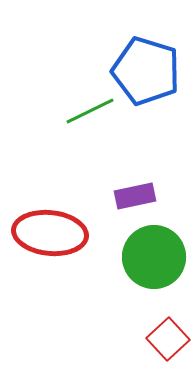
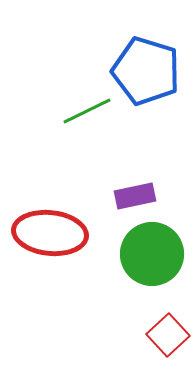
green line: moved 3 px left
green circle: moved 2 px left, 3 px up
red square: moved 4 px up
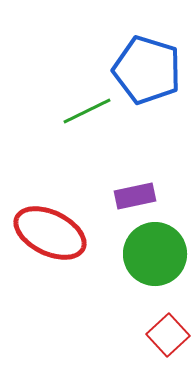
blue pentagon: moved 1 px right, 1 px up
red ellipse: rotated 20 degrees clockwise
green circle: moved 3 px right
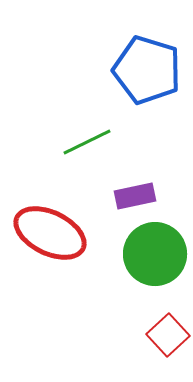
green line: moved 31 px down
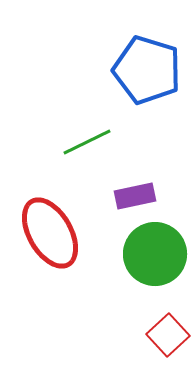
red ellipse: rotated 34 degrees clockwise
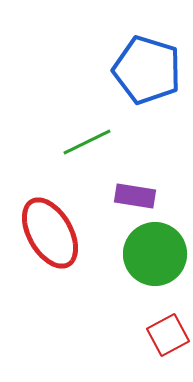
purple rectangle: rotated 21 degrees clockwise
red square: rotated 15 degrees clockwise
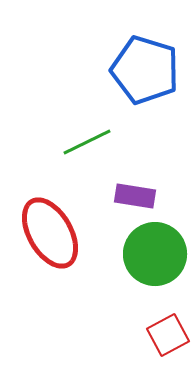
blue pentagon: moved 2 px left
